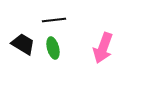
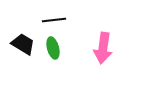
pink arrow: rotated 12 degrees counterclockwise
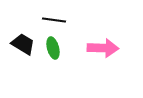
black line: rotated 15 degrees clockwise
pink arrow: rotated 96 degrees counterclockwise
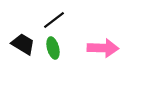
black line: rotated 45 degrees counterclockwise
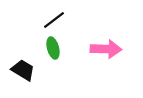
black trapezoid: moved 26 px down
pink arrow: moved 3 px right, 1 px down
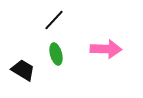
black line: rotated 10 degrees counterclockwise
green ellipse: moved 3 px right, 6 px down
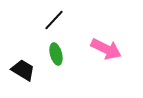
pink arrow: rotated 24 degrees clockwise
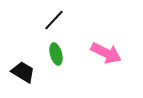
pink arrow: moved 4 px down
black trapezoid: moved 2 px down
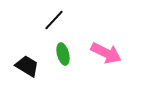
green ellipse: moved 7 px right
black trapezoid: moved 4 px right, 6 px up
